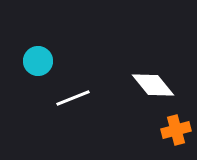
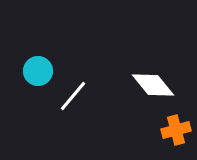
cyan circle: moved 10 px down
white line: moved 2 px up; rotated 28 degrees counterclockwise
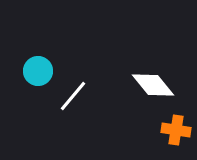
orange cross: rotated 24 degrees clockwise
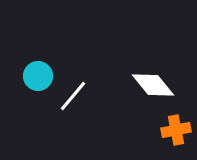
cyan circle: moved 5 px down
orange cross: rotated 20 degrees counterclockwise
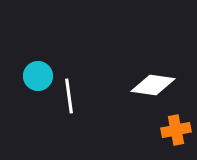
white diamond: rotated 42 degrees counterclockwise
white line: moved 4 px left; rotated 48 degrees counterclockwise
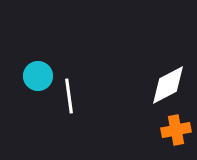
white diamond: moved 15 px right; rotated 36 degrees counterclockwise
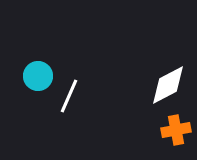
white line: rotated 32 degrees clockwise
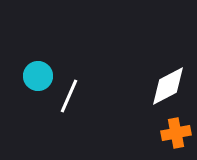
white diamond: moved 1 px down
orange cross: moved 3 px down
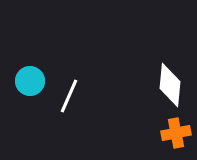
cyan circle: moved 8 px left, 5 px down
white diamond: moved 2 px right, 1 px up; rotated 57 degrees counterclockwise
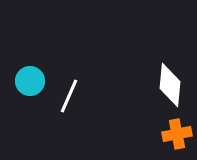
orange cross: moved 1 px right, 1 px down
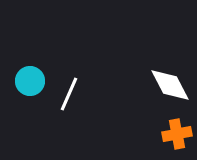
white diamond: rotated 33 degrees counterclockwise
white line: moved 2 px up
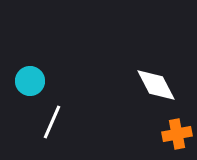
white diamond: moved 14 px left
white line: moved 17 px left, 28 px down
